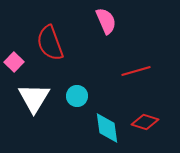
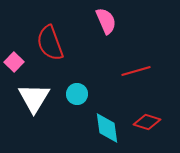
cyan circle: moved 2 px up
red diamond: moved 2 px right
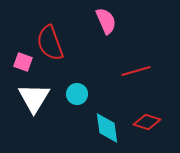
pink square: moved 9 px right; rotated 24 degrees counterclockwise
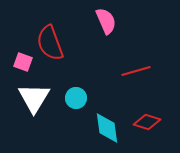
cyan circle: moved 1 px left, 4 px down
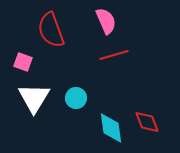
red semicircle: moved 1 px right, 13 px up
red line: moved 22 px left, 16 px up
red diamond: rotated 52 degrees clockwise
cyan diamond: moved 4 px right
